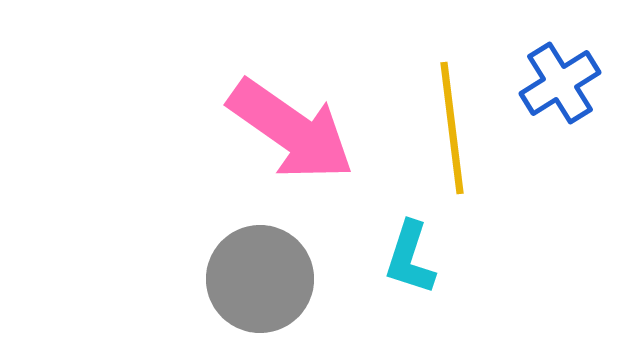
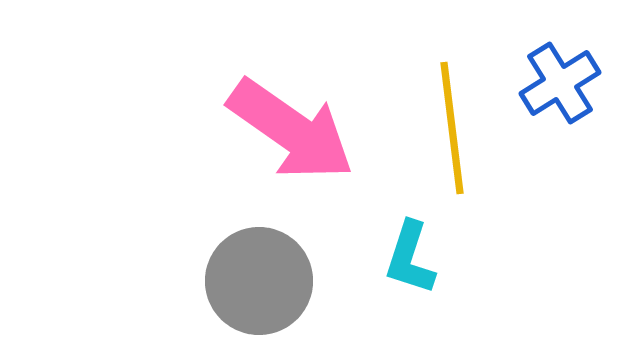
gray circle: moved 1 px left, 2 px down
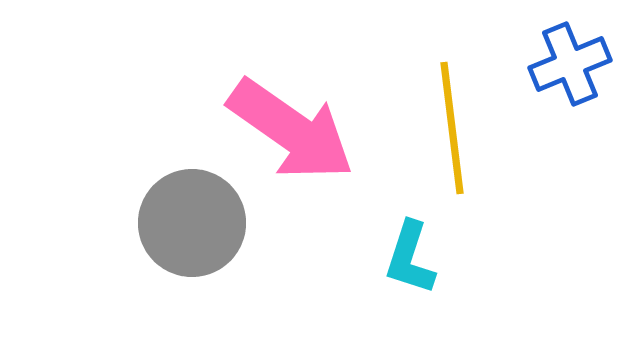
blue cross: moved 10 px right, 19 px up; rotated 10 degrees clockwise
gray circle: moved 67 px left, 58 px up
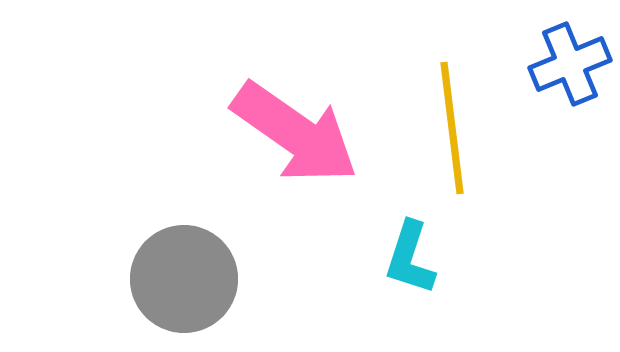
pink arrow: moved 4 px right, 3 px down
gray circle: moved 8 px left, 56 px down
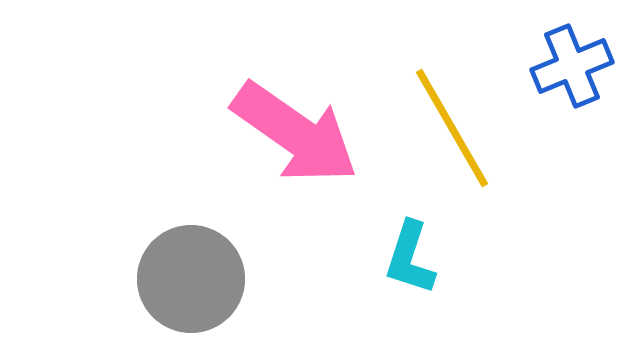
blue cross: moved 2 px right, 2 px down
yellow line: rotated 23 degrees counterclockwise
gray circle: moved 7 px right
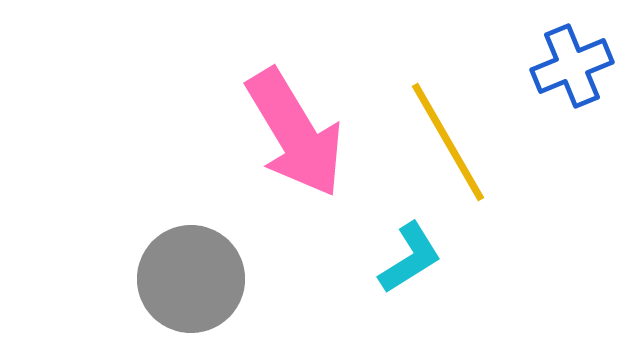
yellow line: moved 4 px left, 14 px down
pink arrow: rotated 24 degrees clockwise
cyan L-shape: rotated 140 degrees counterclockwise
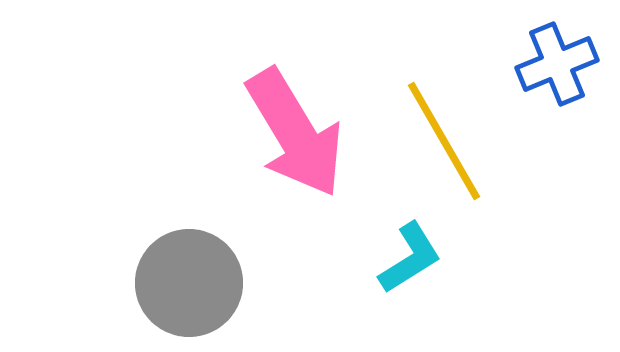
blue cross: moved 15 px left, 2 px up
yellow line: moved 4 px left, 1 px up
gray circle: moved 2 px left, 4 px down
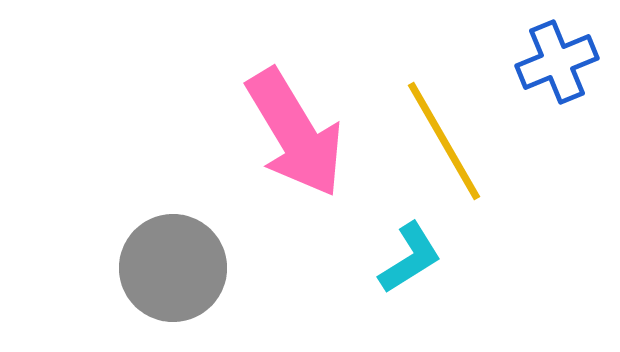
blue cross: moved 2 px up
gray circle: moved 16 px left, 15 px up
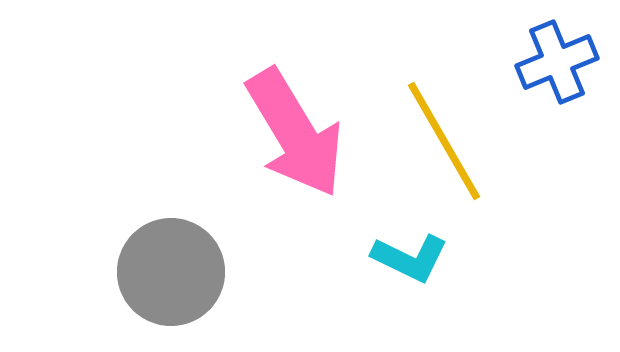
cyan L-shape: rotated 58 degrees clockwise
gray circle: moved 2 px left, 4 px down
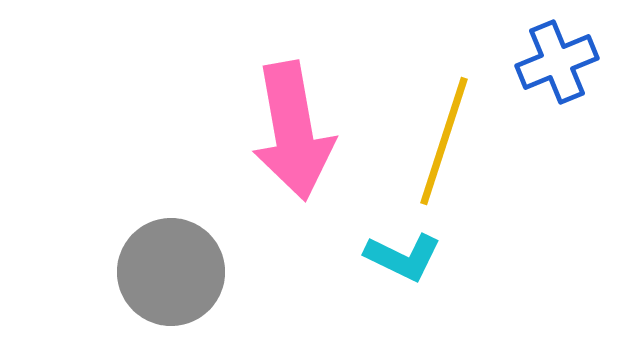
pink arrow: moved 2 px left, 2 px up; rotated 21 degrees clockwise
yellow line: rotated 48 degrees clockwise
cyan L-shape: moved 7 px left, 1 px up
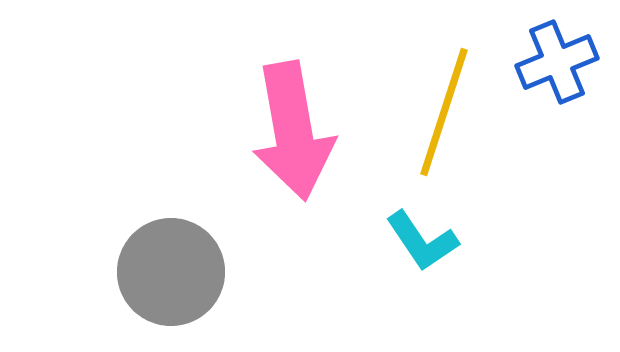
yellow line: moved 29 px up
cyan L-shape: moved 19 px right, 16 px up; rotated 30 degrees clockwise
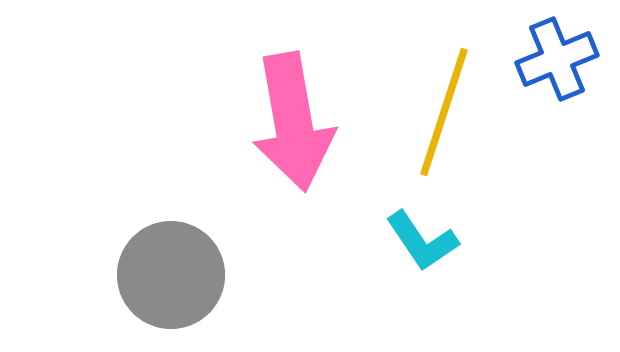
blue cross: moved 3 px up
pink arrow: moved 9 px up
gray circle: moved 3 px down
